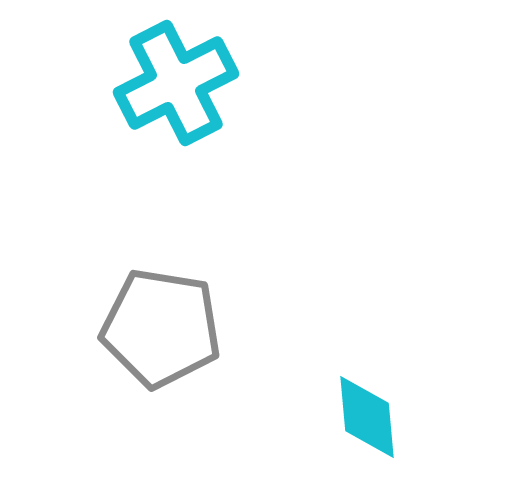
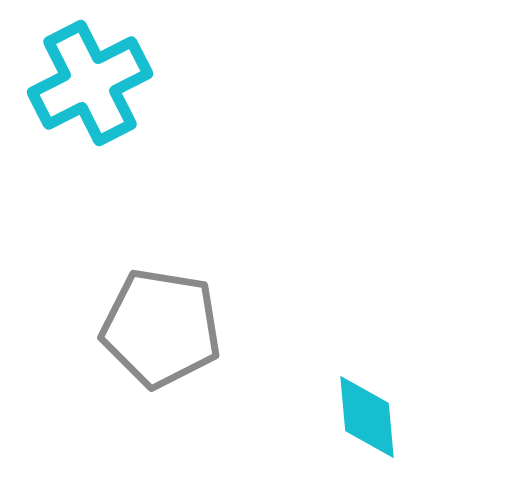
cyan cross: moved 86 px left
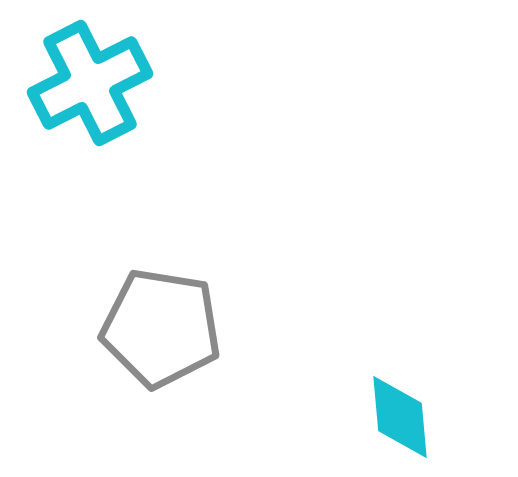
cyan diamond: moved 33 px right
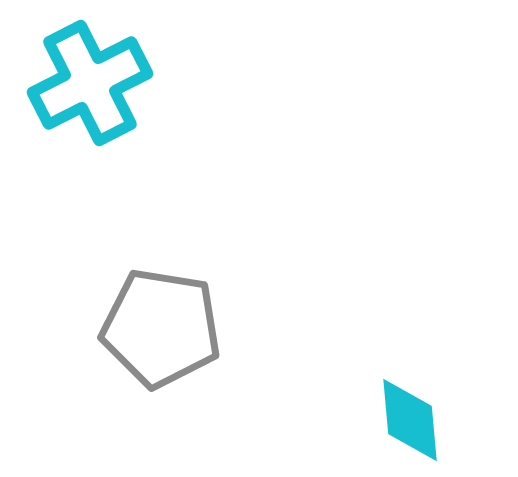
cyan diamond: moved 10 px right, 3 px down
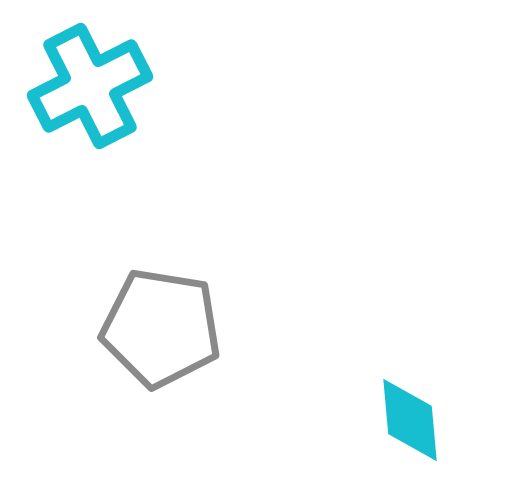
cyan cross: moved 3 px down
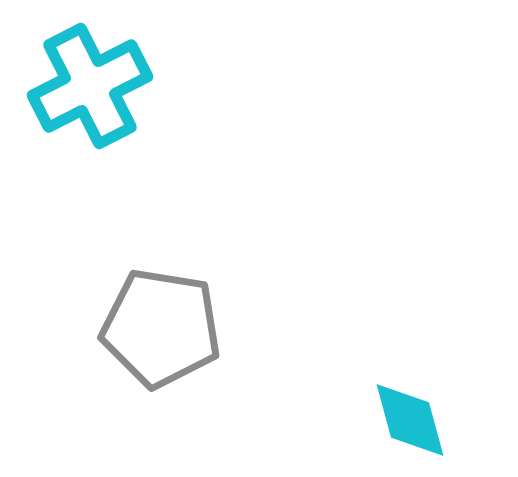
cyan diamond: rotated 10 degrees counterclockwise
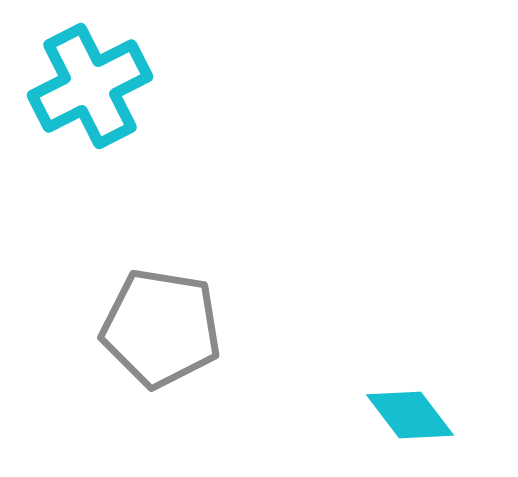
cyan diamond: moved 5 px up; rotated 22 degrees counterclockwise
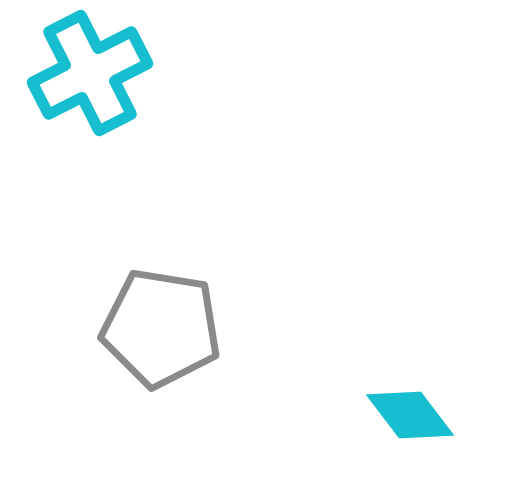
cyan cross: moved 13 px up
